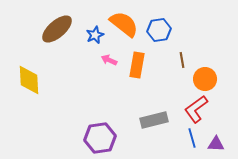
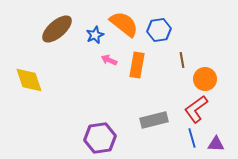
yellow diamond: rotated 16 degrees counterclockwise
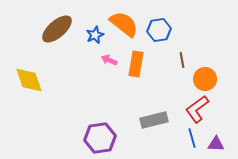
orange rectangle: moved 1 px left, 1 px up
red L-shape: moved 1 px right
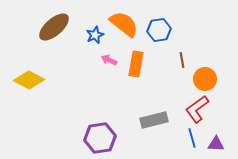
brown ellipse: moved 3 px left, 2 px up
yellow diamond: rotated 44 degrees counterclockwise
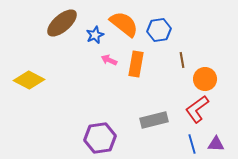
brown ellipse: moved 8 px right, 4 px up
blue line: moved 6 px down
